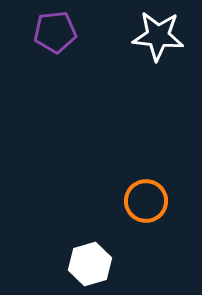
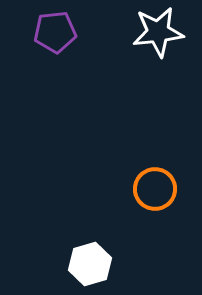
white star: moved 4 px up; rotated 12 degrees counterclockwise
orange circle: moved 9 px right, 12 px up
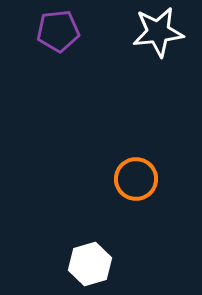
purple pentagon: moved 3 px right, 1 px up
orange circle: moved 19 px left, 10 px up
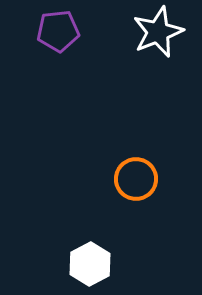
white star: rotated 15 degrees counterclockwise
white hexagon: rotated 12 degrees counterclockwise
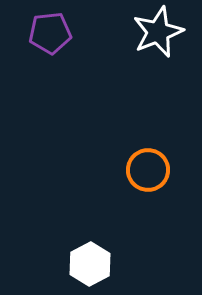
purple pentagon: moved 8 px left, 2 px down
orange circle: moved 12 px right, 9 px up
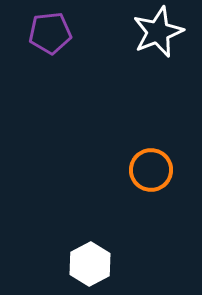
orange circle: moved 3 px right
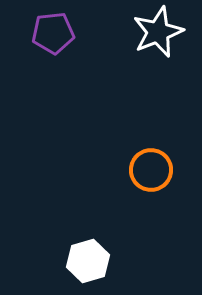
purple pentagon: moved 3 px right
white hexagon: moved 2 px left, 3 px up; rotated 12 degrees clockwise
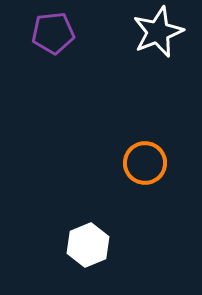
orange circle: moved 6 px left, 7 px up
white hexagon: moved 16 px up; rotated 6 degrees counterclockwise
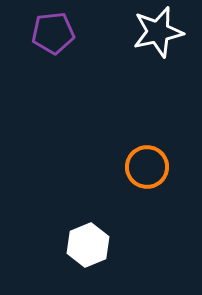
white star: rotated 9 degrees clockwise
orange circle: moved 2 px right, 4 px down
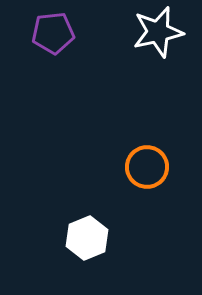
white hexagon: moved 1 px left, 7 px up
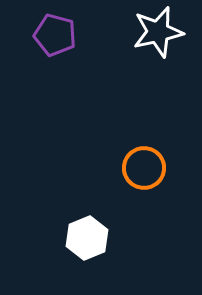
purple pentagon: moved 2 px right, 2 px down; rotated 21 degrees clockwise
orange circle: moved 3 px left, 1 px down
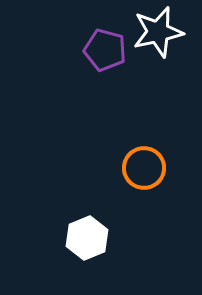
purple pentagon: moved 50 px right, 15 px down
